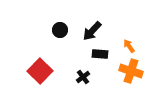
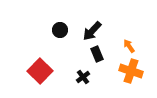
black rectangle: moved 3 px left; rotated 63 degrees clockwise
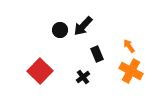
black arrow: moved 9 px left, 5 px up
orange cross: rotated 10 degrees clockwise
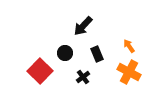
black circle: moved 5 px right, 23 px down
orange cross: moved 2 px left, 1 px down
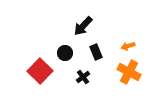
orange arrow: moved 1 px left; rotated 72 degrees counterclockwise
black rectangle: moved 1 px left, 2 px up
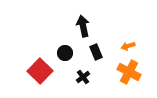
black arrow: rotated 125 degrees clockwise
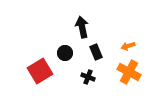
black arrow: moved 1 px left, 1 px down
red square: rotated 15 degrees clockwise
black cross: moved 5 px right; rotated 32 degrees counterclockwise
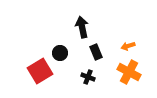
black circle: moved 5 px left
